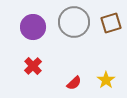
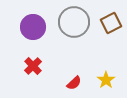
brown square: rotated 10 degrees counterclockwise
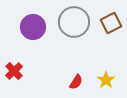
red cross: moved 19 px left, 5 px down
red semicircle: moved 2 px right, 1 px up; rotated 14 degrees counterclockwise
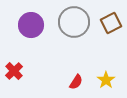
purple circle: moved 2 px left, 2 px up
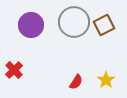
brown square: moved 7 px left, 2 px down
red cross: moved 1 px up
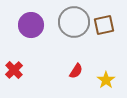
brown square: rotated 15 degrees clockwise
red semicircle: moved 11 px up
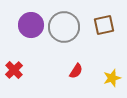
gray circle: moved 10 px left, 5 px down
yellow star: moved 6 px right, 2 px up; rotated 18 degrees clockwise
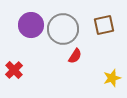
gray circle: moved 1 px left, 2 px down
red semicircle: moved 1 px left, 15 px up
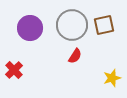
purple circle: moved 1 px left, 3 px down
gray circle: moved 9 px right, 4 px up
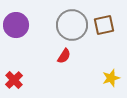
purple circle: moved 14 px left, 3 px up
red semicircle: moved 11 px left
red cross: moved 10 px down
yellow star: moved 1 px left
